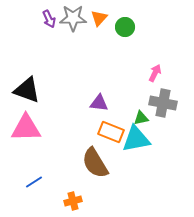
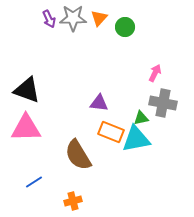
brown semicircle: moved 17 px left, 8 px up
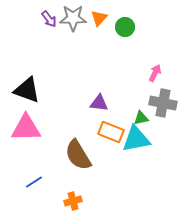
purple arrow: rotated 12 degrees counterclockwise
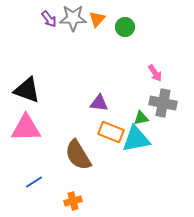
orange triangle: moved 2 px left, 1 px down
pink arrow: rotated 120 degrees clockwise
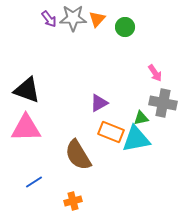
purple triangle: rotated 36 degrees counterclockwise
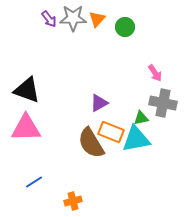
brown semicircle: moved 13 px right, 12 px up
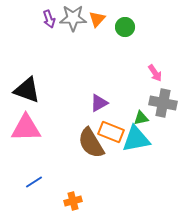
purple arrow: rotated 18 degrees clockwise
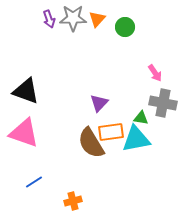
black triangle: moved 1 px left, 1 px down
purple triangle: rotated 18 degrees counterclockwise
green triangle: rotated 21 degrees clockwise
pink triangle: moved 2 px left, 5 px down; rotated 20 degrees clockwise
orange rectangle: rotated 30 degrees counterclockwise
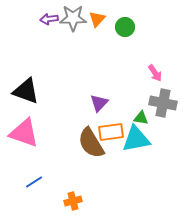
purple arrow: rotated 102 degrees clockwise
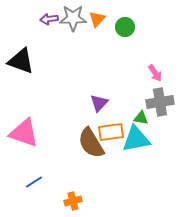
black triangle: moved 5 px left, 30 px up
gray cross: moved 3 px left, 1 px up; rotated 20 degrees counterclockwise
